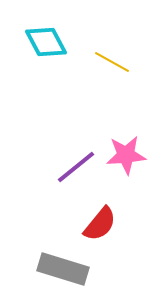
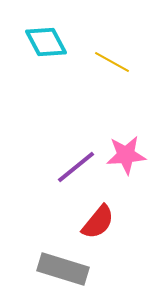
red semicircle: moved 2 px left, 2 px up
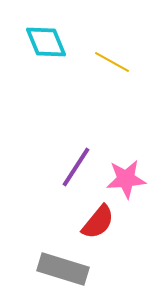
cyan diamond: rotated 6 degrees clockwise
pink star: moved 24 px down
purple line: rotated 18 degrees counterclockwise
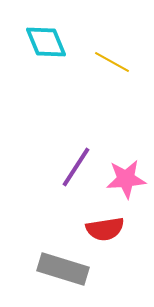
red semicircle: moved 7 px right, 7 px down; rotated 42 degrees clockwise
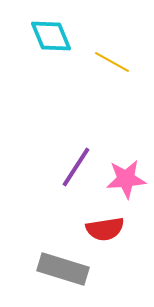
cyan diamond: moved 5 px right, 6 px up
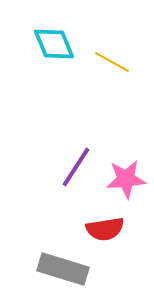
cyan diamond: moved 3 px right, 8 px down
